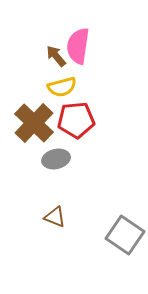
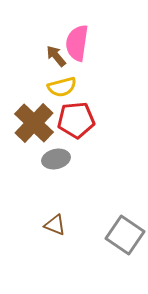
pink semicircle: moved 1 px left, 3 px up
brown triangle: moved 8 px down
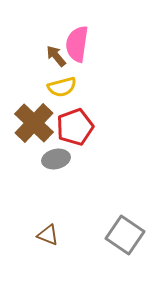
pink semicircle: moved 1 px down
red pentagon: moved 1 px left, 7 px down; rotated 15 degrees counterclockwise
brown triangle: moved 7 px left, 10 px down
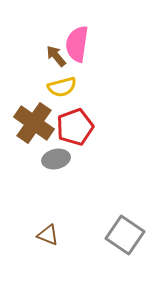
brown cross: rotated 9 degrees counterclockwise
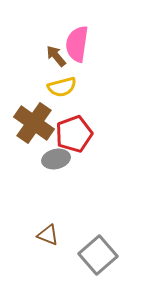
red pentagon: moved 1 px left, 7 px down
gray square: moved 27 px left, 20 px down; rotated 15 degrees clockwise
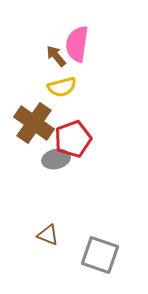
red pentagon: moved 1 px left, 5 px down
gray square: moved 2 px right; rotated 30 degrees counterclockwise
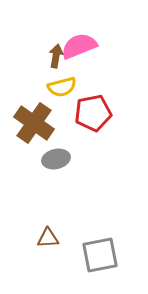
pink semicircle: moved 2 px right, 2 px down; rotated 60 degrees clockwise
brown arrow: rotated 50 degrees clockwise
red pentagon: moved 20 px right, 26 px up; rotated 9 degrees clockwise
brown triangle: moved 3 px down; rotated 25 degrees counterclockwise
gray square: rotated 30 degrees counterclockwise
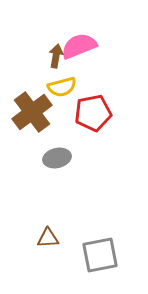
brown cross: moved 2 px left, 11 px up; rotated 18 degrees clockwise
gray ellipse: moved 1 px right, 1 px up
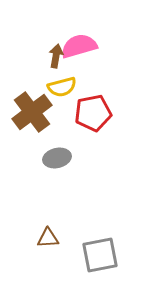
pink semicircle: rotated 6 degrees clockwise
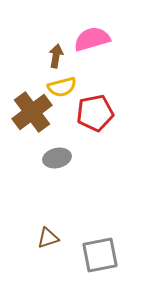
pink semicircle: moved 13 px right, 7 px up
red pentagon: moved 2 px right
brown triangle: rotated 15 degrees counterclockwise
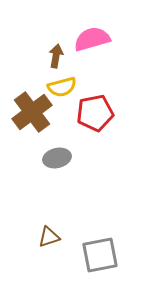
brown triangle: moved 1 px right, 1 px up
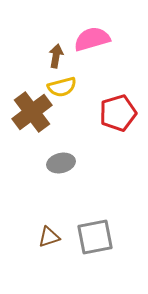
red pentagon: moved 23 px right; rotated 6 degrees counterclockwise
gray ellipse: moved 4 px right, 5 px down
gray square: moved 5 px left, 18 px up
